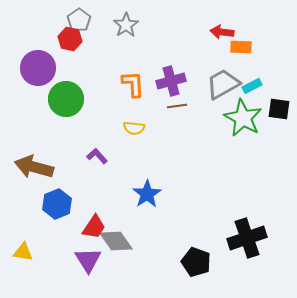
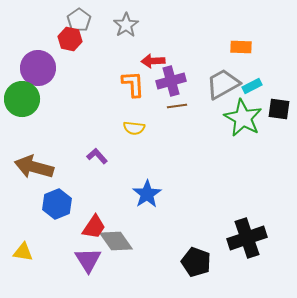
red arrow: moved 69 px left, 29 px down; rotated 10 degrees counterclockwise
green circle: moved 44 px left
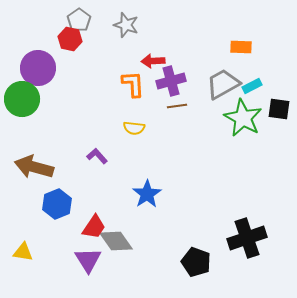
gray star: rotated 20 degrees counterclockwise
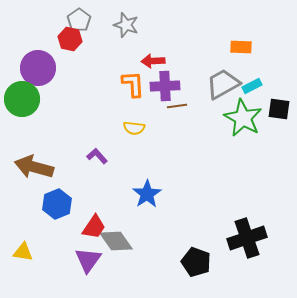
purple cross: moved 6 px left, 5 px down; rotated 12 degrees clockwise
purple triangle: rotated 8 degrees clockwise
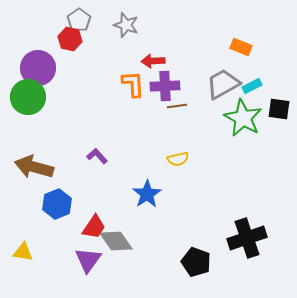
orange rectangle: rotated 20 degrees clockwise
green circle: moved 6 px right, 2 px up
yellow semicircle: moved 44 px right, 31 px down; rotated 20 degrees counterclockwise
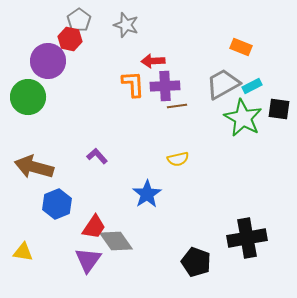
purple circle: moved 10 px right, 7 px up
black cross: rotated 9 degrees clockwise
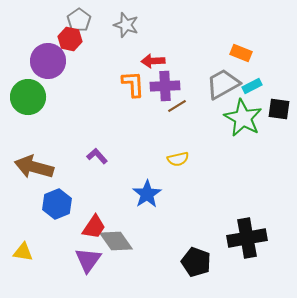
orange rectangle: moved 6 px down
brown line: rotated 24 degrees counterclockwise
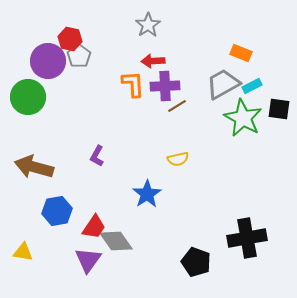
gray pentagon: moved 36 px down
gray star: moved 22 px right; rotated 20 degrees clockwise
purple L-shape: rotated 110 degrees counterclockwise
blue hexagon: moved 7 px down; rotated 12 degrees clockwise
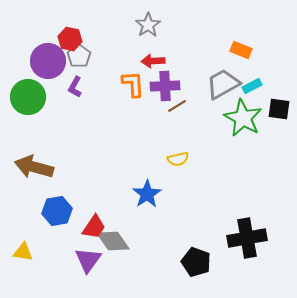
orange rectangle: moved 3 px up
purple L-shape: moved 22 px left, 69 px up
gray diamond: moved 3 px left
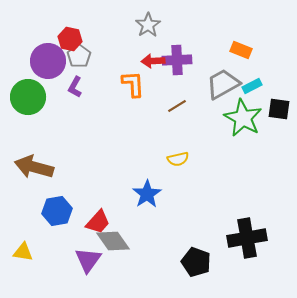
purple cross: moved 12 px right, 26 px up
red trapezoid: moved 4 px right, 5 px up; rotated 8 degrees clockwise
